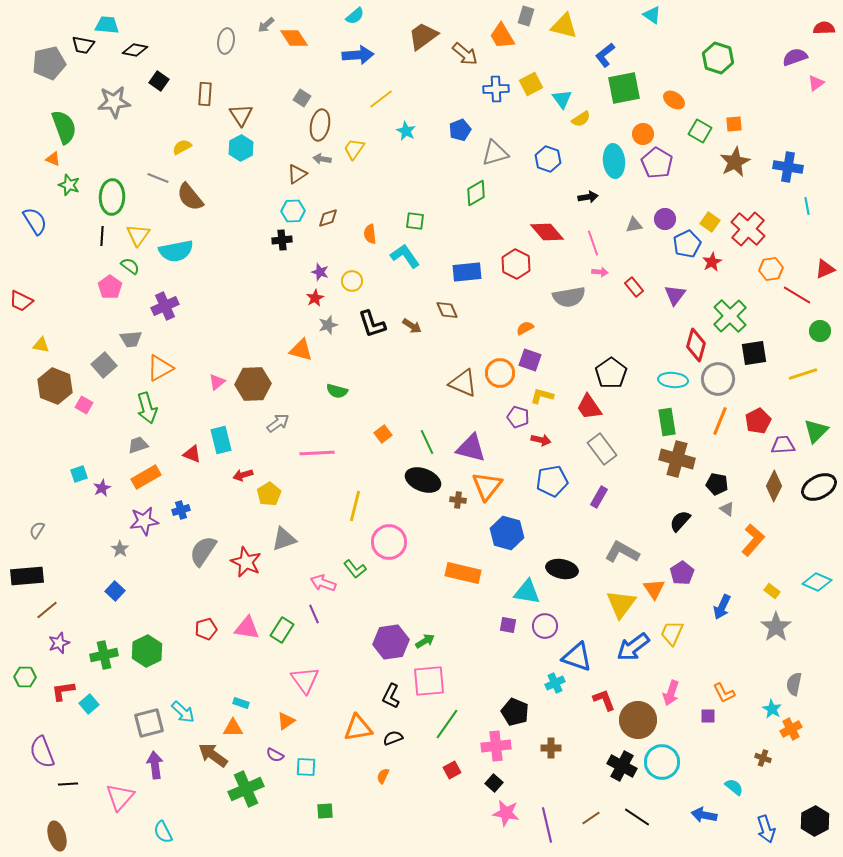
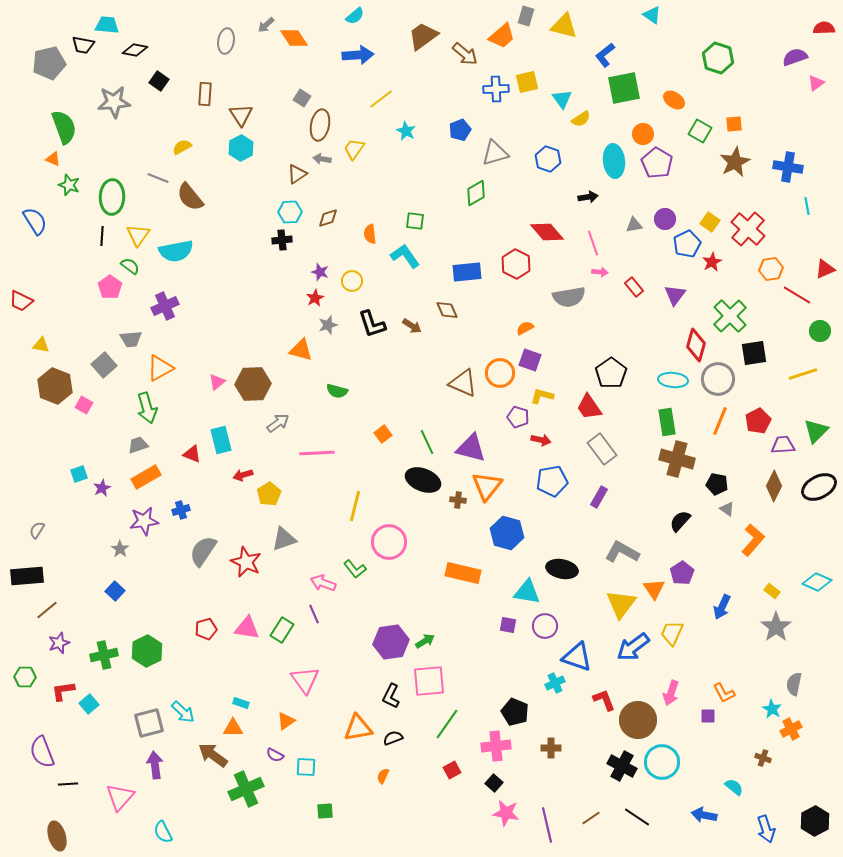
orange trapezoid at (502, 36): rotated 100 degrees counterclockwise
yellow square at (531, 84): moved 4 px left, 2 px up; rotated 15 degrees clockwise
cyan hexagon at (293, 211): moved 3 px left, 1 px down
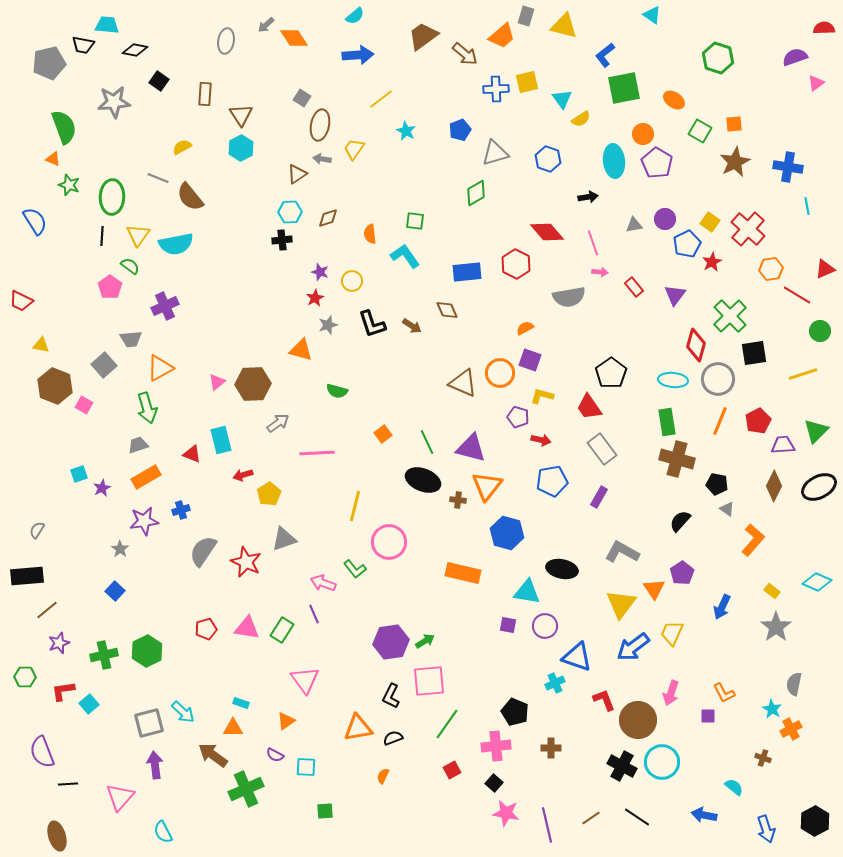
cyan semicircle at (176, 251): moved 7 px up
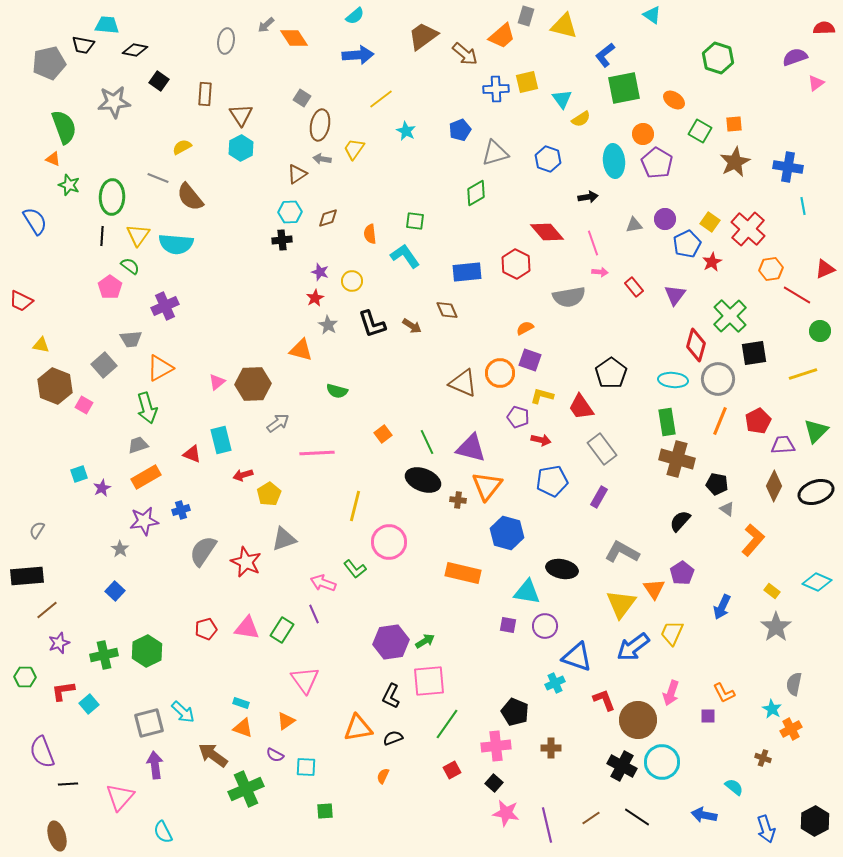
cyan line at (807, 206): moved 4 px left
cyan semicircle at (176, 244): rotated 16 degrees clockwise
gray star at (328, 325): rotated 24 degrees counterclockwise
red trapezoid at (589, 407): moved 8 px left
black ellipse at (819, 487): moved 3 px left, 5 px down; rotated 8 degrees clockwise
orange triangle at (233, 728): moved 10 px right; rotated 20 degrees clockwise
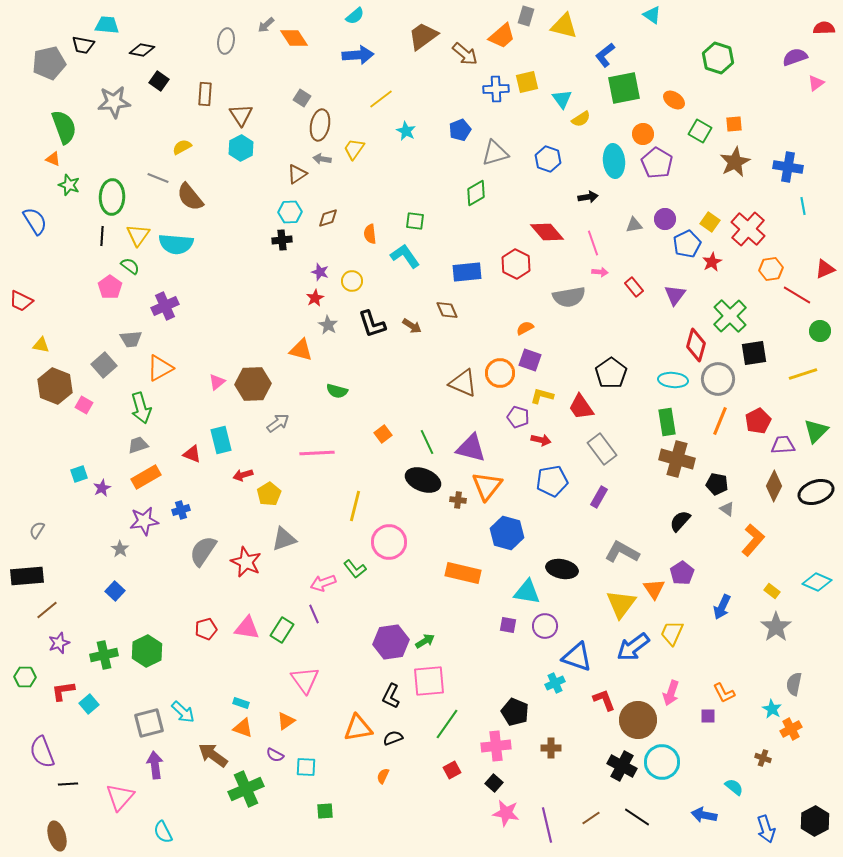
black diamond at (135, 50): moved 7 px right
green arrow at (147, 408): moved 6 px left
pink arrow at (323, 583): rotated 40 degrees counterclockwise
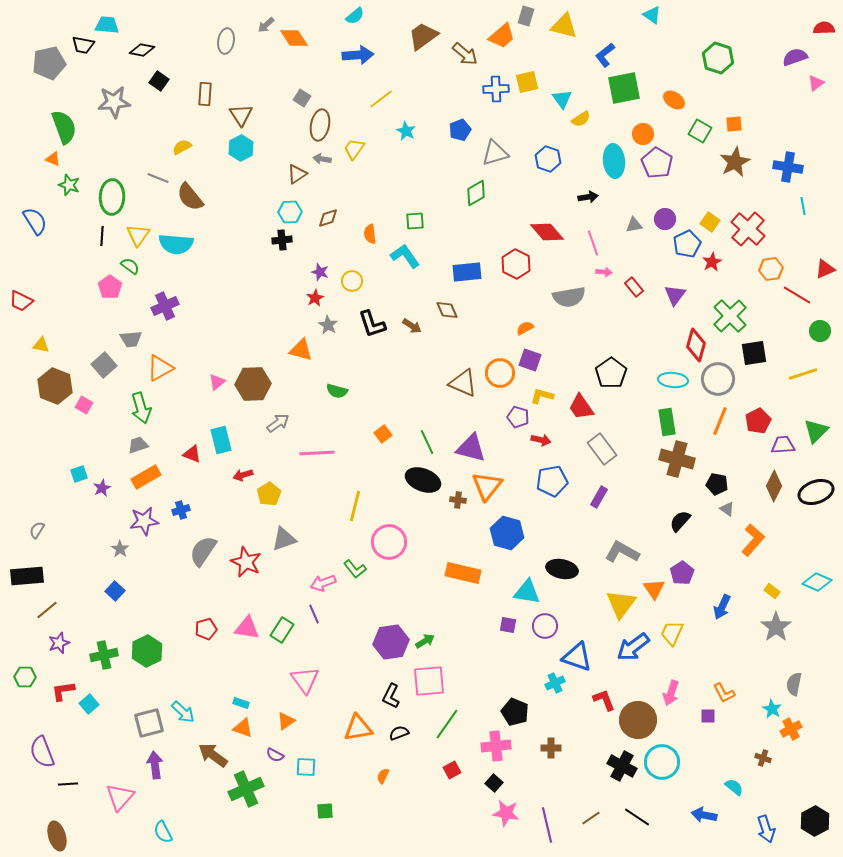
green square at (415, 221): rotated 12 degrees counterclockwise
pink arrow at (600, 272): moved 4 px right
black semicircle at (393, 738): moved 6 px right, 5 px up
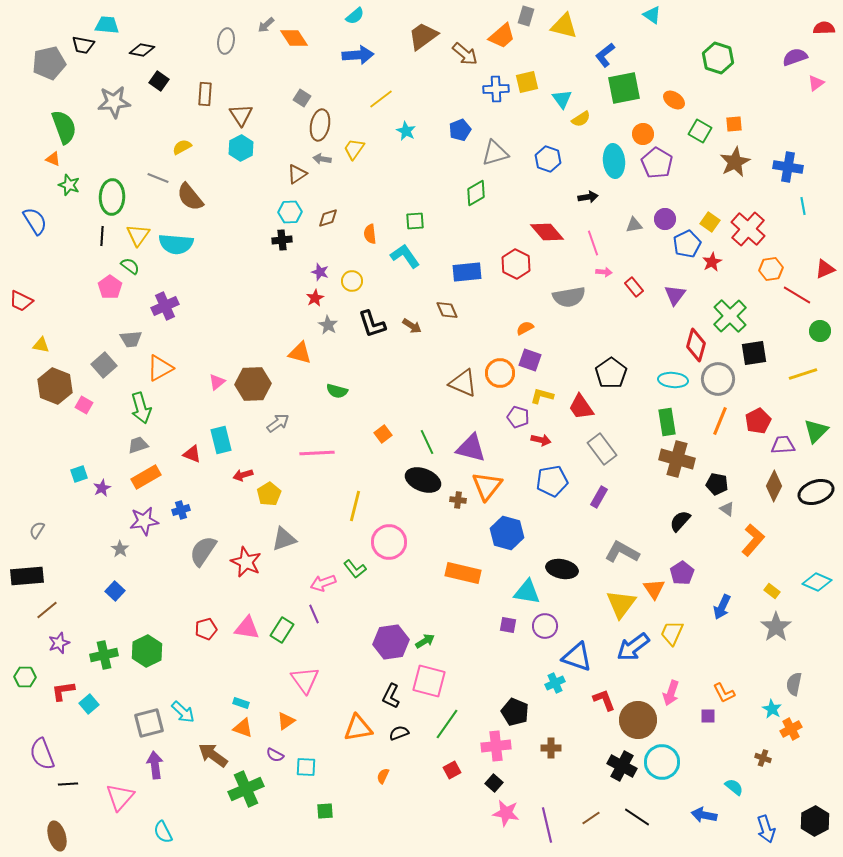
orange triangle at (301, 350): moved 1 px left, 3 px down
pink square at (429, 681): rotated 20 degrees clockwise
purple semicircle at (42, 752): moved 2 px down
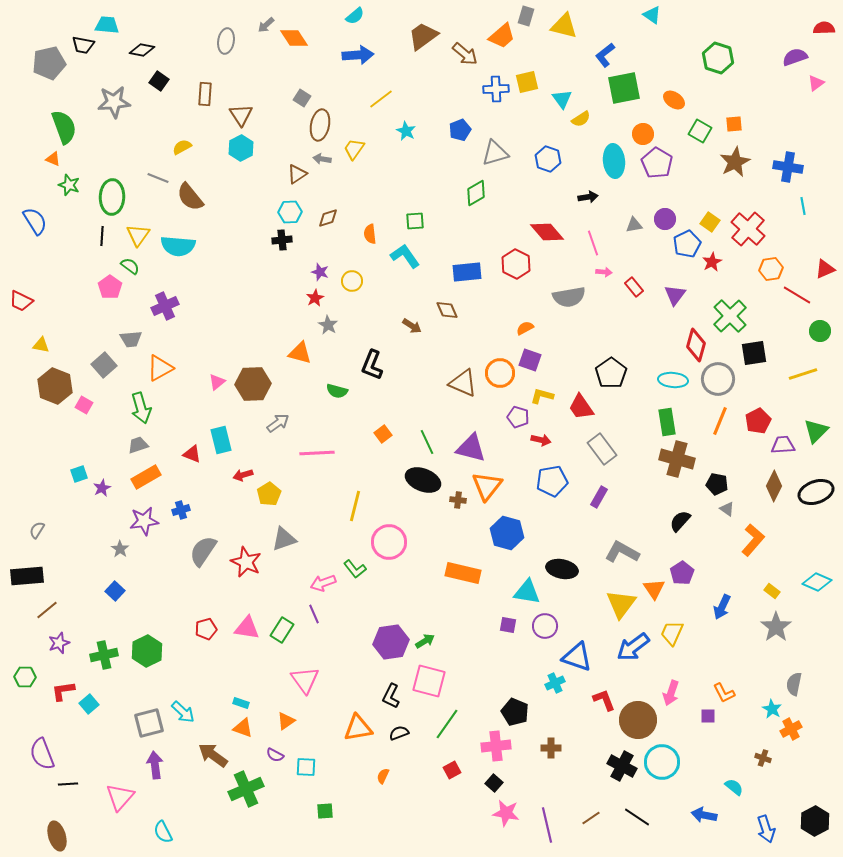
cyan semicircle at (176, 244): moved 2 px right, 2 px down
black L-shape at (372, 324): moved 41 px down; rotated 40 degrees clockwise
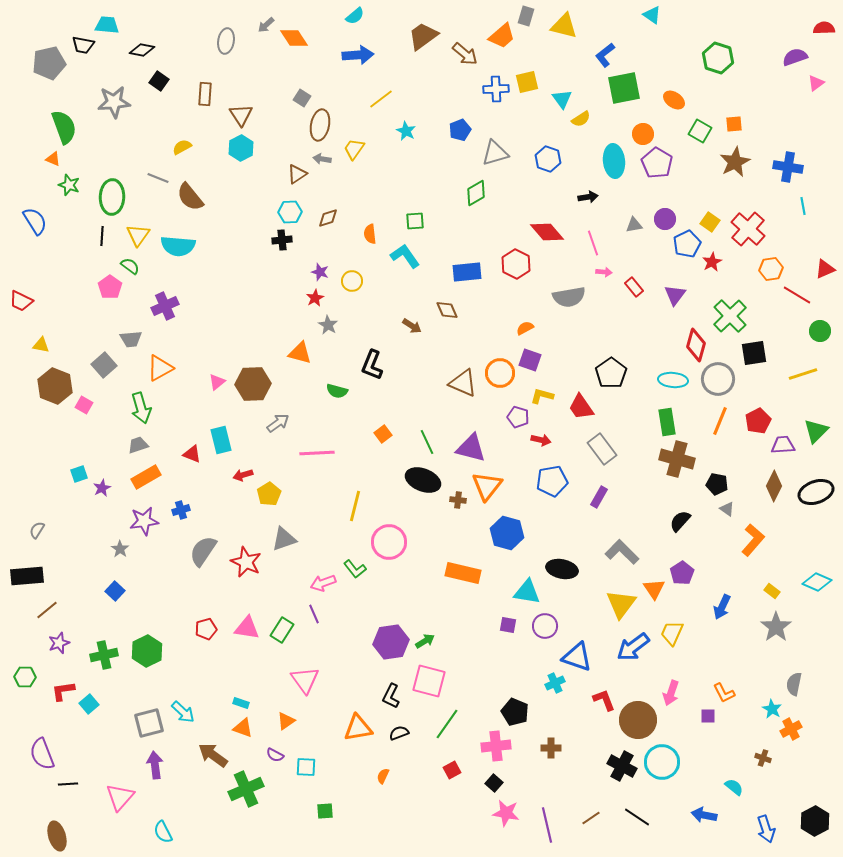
gray L-shape at (622, 552): rotated 16 degrees clockwise
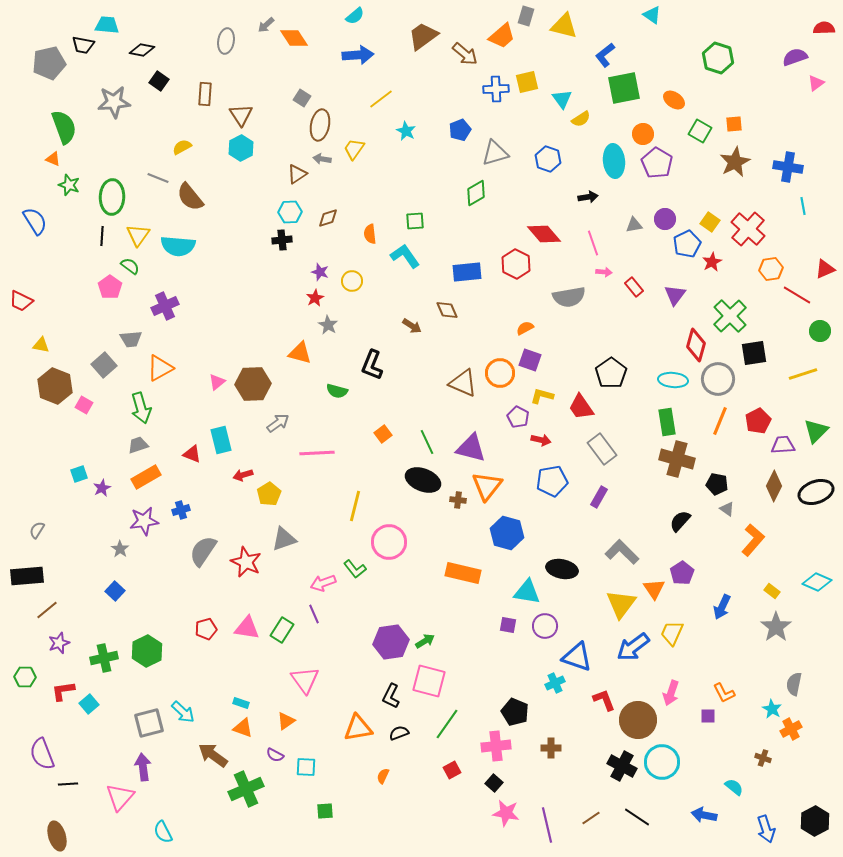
red diamond at (547, 232): moved 3 px left, 2 px down
purple pentagon at (518, 417): rotated 10 degrees clockwise
green cross at (104, 655): moved 3 px down
purple arrow at (155, 765): moved 12 px left, 2 px down
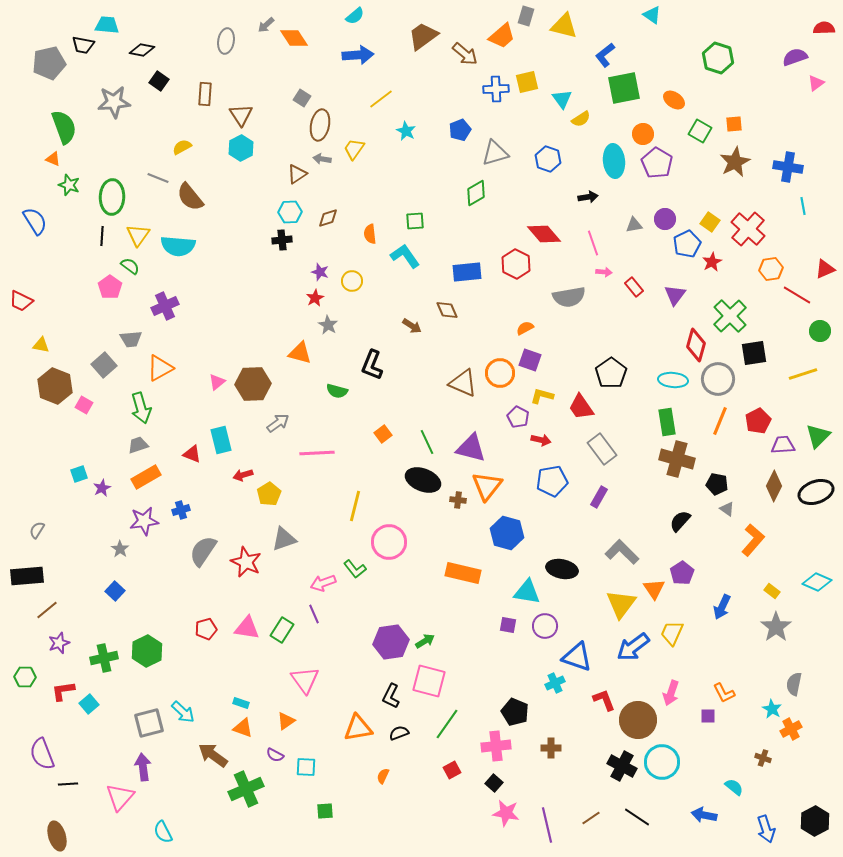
green triangle at (816, 431): moved 2 px right, 5 px down
